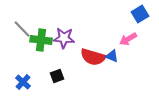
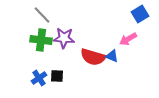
gray line: moved 20 px right, 14 px up
black square: rotated 24 degrees clockwise
blue cross: moved 16 px right, 4 px up; rotated 14 degrees clockwise
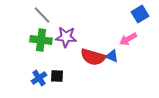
purple star: moved 2 px right, 1 px up
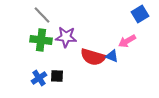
pink arrow: moved 1 px left, 2 px down
